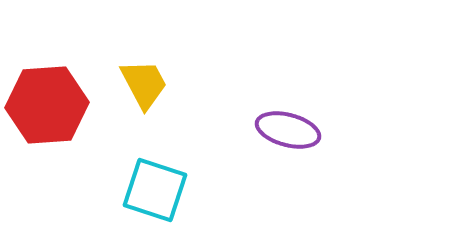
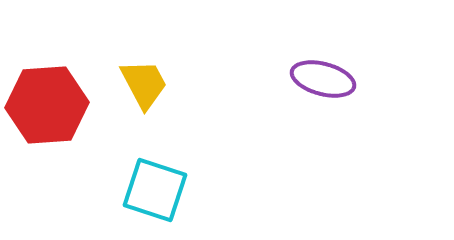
purple ellipse: moved 35 px right, 51 px up
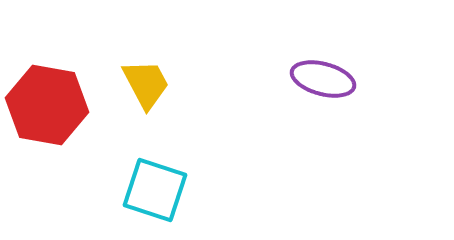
yellow trapezoid: moved 2 px right
red hexagon: rotated 14 degrees clockwise
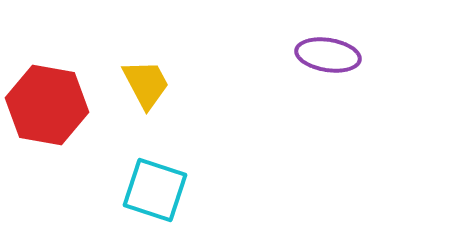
purple ellipse: moved 5 px right, 24 px up; rotated 6 degrees counterclockwise
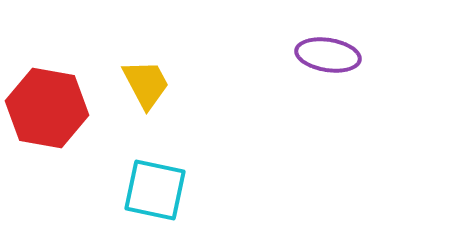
red hexagon: moved 3 px down
cyan square: rotated 6 degrees counterclockwise
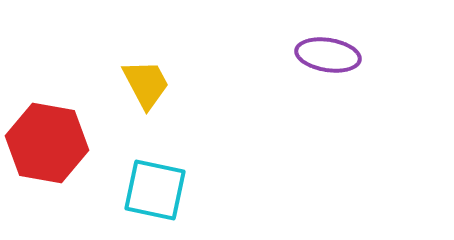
red hexagon: moved 35 px down
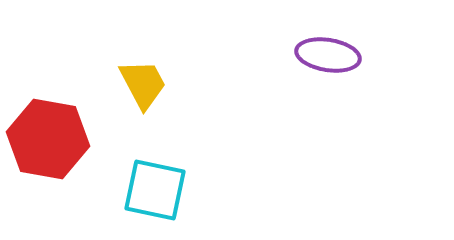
yellow trapezoid: moved 3 px left
red hexagon: moved 1 px right, 4 px up
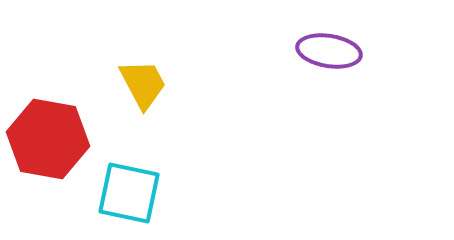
purple ellipse: moved 1 px right, 4 px up
cyan square: moved 26 px left, 3 px down
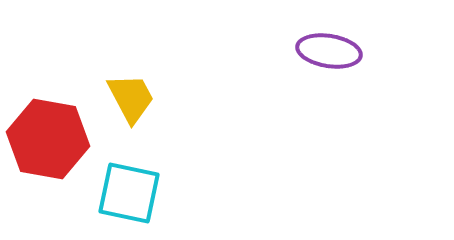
yellow trapezoid: moved 12 px left, 14 px down
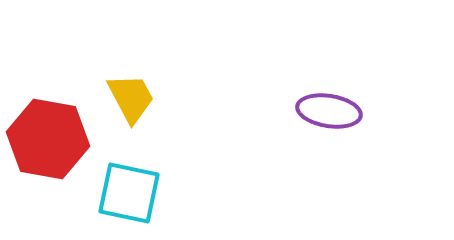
purple ellipse: moved 60 px down
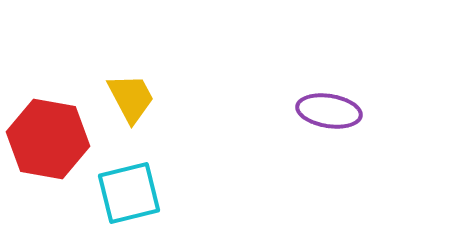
cyan square: rotated 26 degrees counterclockwise
